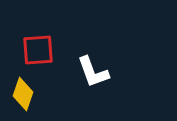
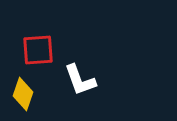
white L-shape: moved 13 px left, 8 px down
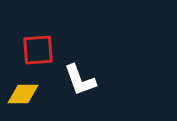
yellow diamond: rotated 72 degrees clockwise
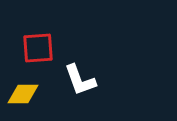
red square: moved 2 px up
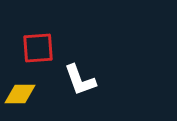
yellow diamond: moved 3 px left
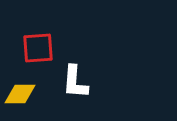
white L-shape: moved 5 px left, 2 px down; rotated 24 degrees clockwise
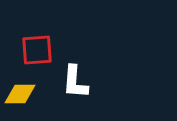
red square: moved 1 px left, 2 px down
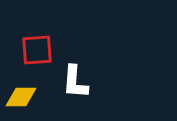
yellow diamond: moved 1 px right, 3 px down
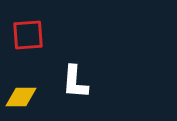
red square: moved 9 px left, 15 px up
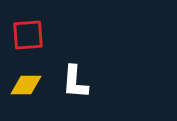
yellow diamond: moved 5 px right, 12 px up
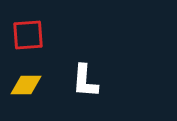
white L-shape: moved 10 px right, 1 px up
